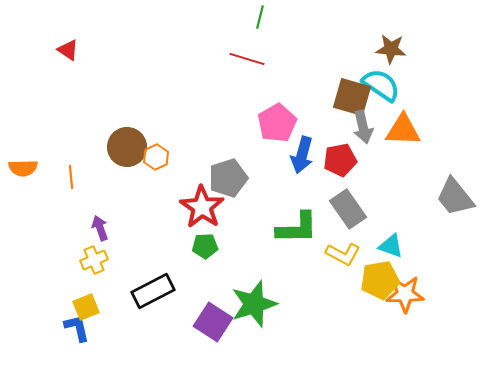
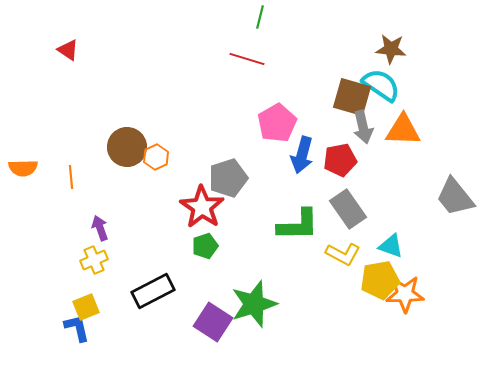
green L-shape: moved 1 px right, 3 px up
green pentagon: rotated 15 degrees counterclockwise
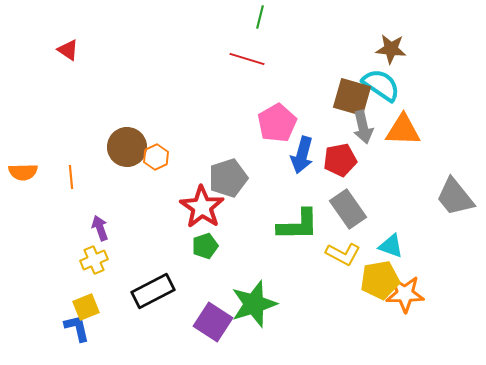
orange semicircle: moved 4 px down
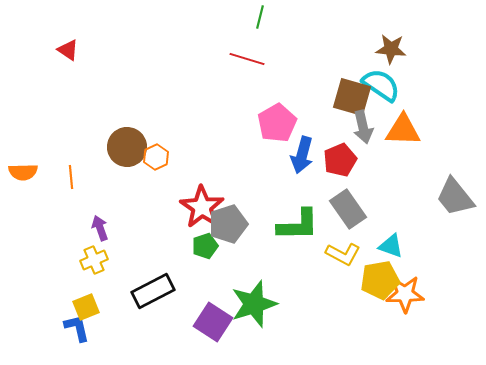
red pentagon: rotated 12 degrees counterclockwise
gray pentagon: moved 46 px down
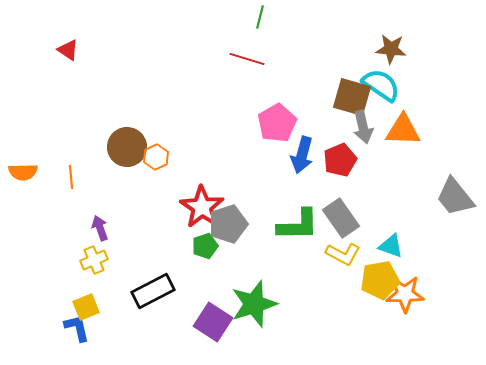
gray rectangle: moved 7 px left, 9 px down
